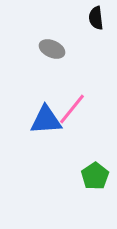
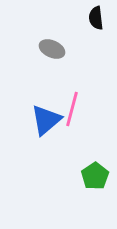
pink line: rotated 24 degrees counterclockwise
blue triangle: rotated 36 degrees counterclockwise
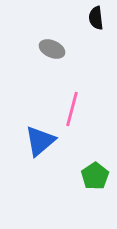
blue triangle: moved 6 px left, 21 px down
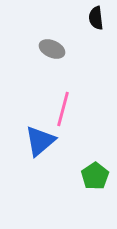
pink line: moved 9 px left
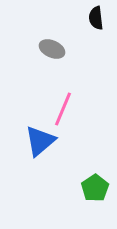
pink line: rotated 8 degrees clockwise
green pentagon: moved 12 px down
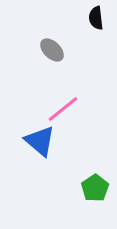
gray ellipse: moved 1 px down; rotated 20 degrees clockwise
pink line: rotated 28 degrees clockwise
blue triangle: rotated 40 degrees counterclockwise
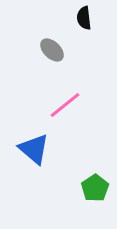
black semicircle: moved 12 px left
pink line: moved 2 px right, 4 px up
blue triangle: moved 6 px left, 8 px down
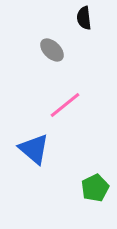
green pentagon: rotated 8 degrees clockwise
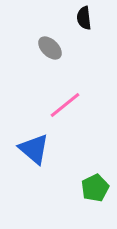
gray ellipse: moved 2 px left, 2 px up
